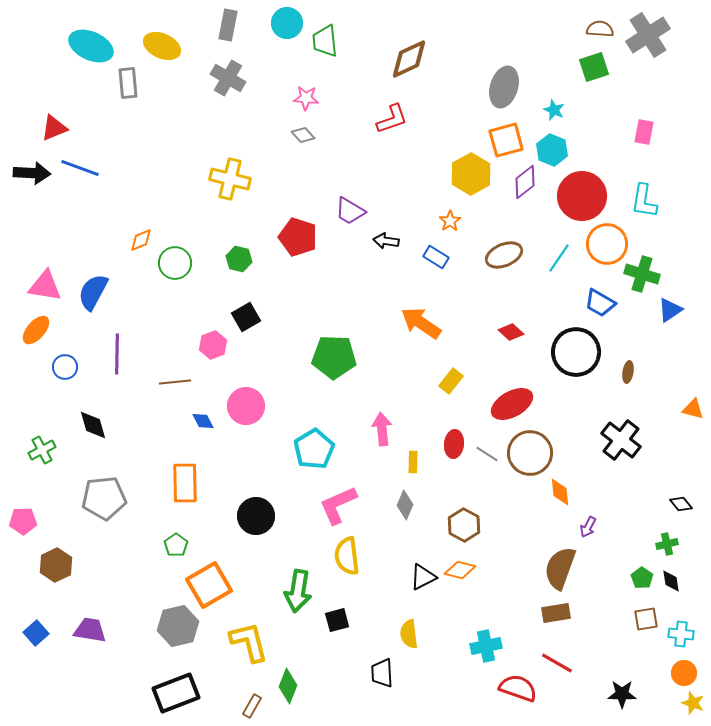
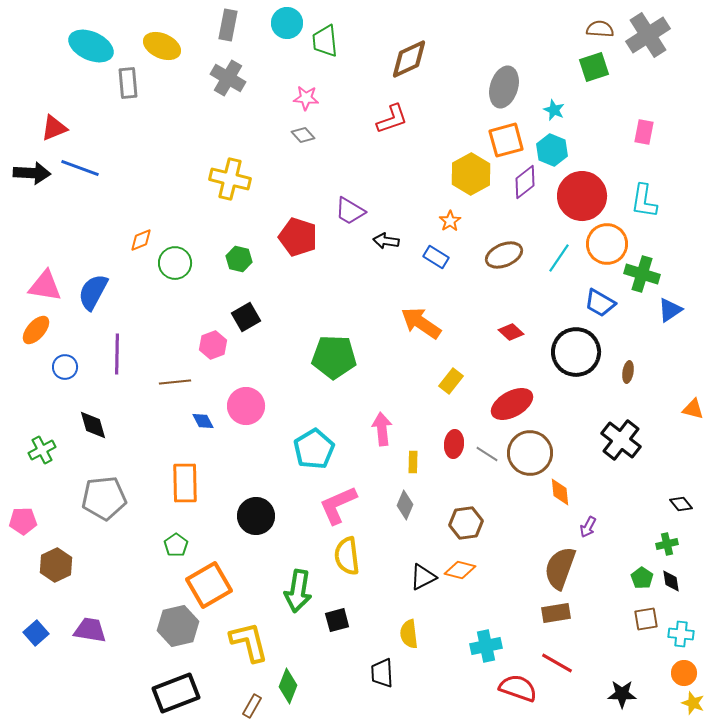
brown hexagon at (464, 525): moved 2 px right, 2 px up; rotated 24 degrees clockwise
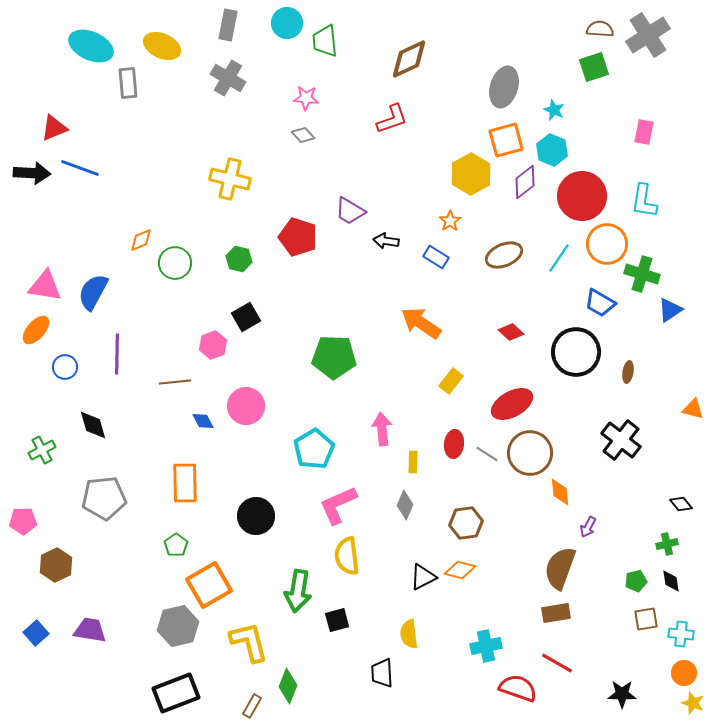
green pentagon at (642, 578): moved 6 px left, 3 px down; rotated 25 degrees clockwise
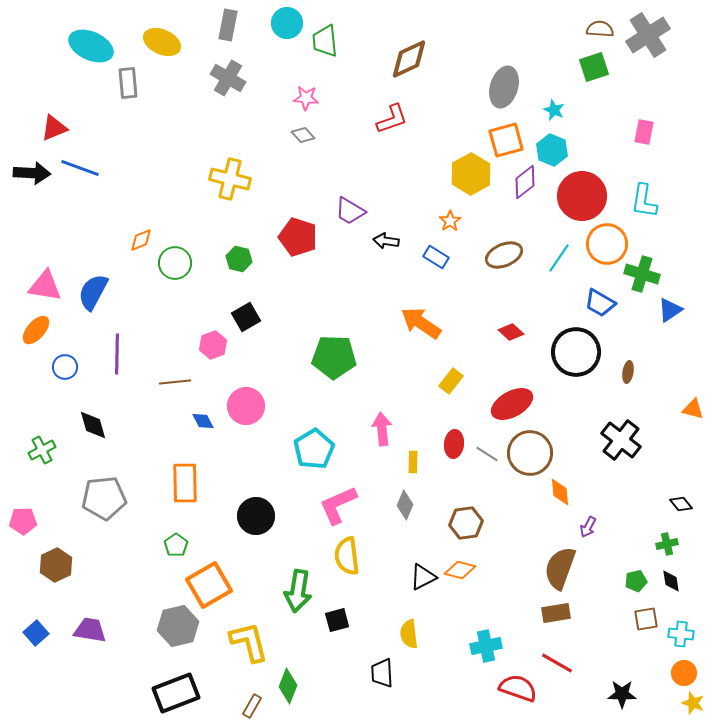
yellow ellipse at (162, 46): moved 4 px up
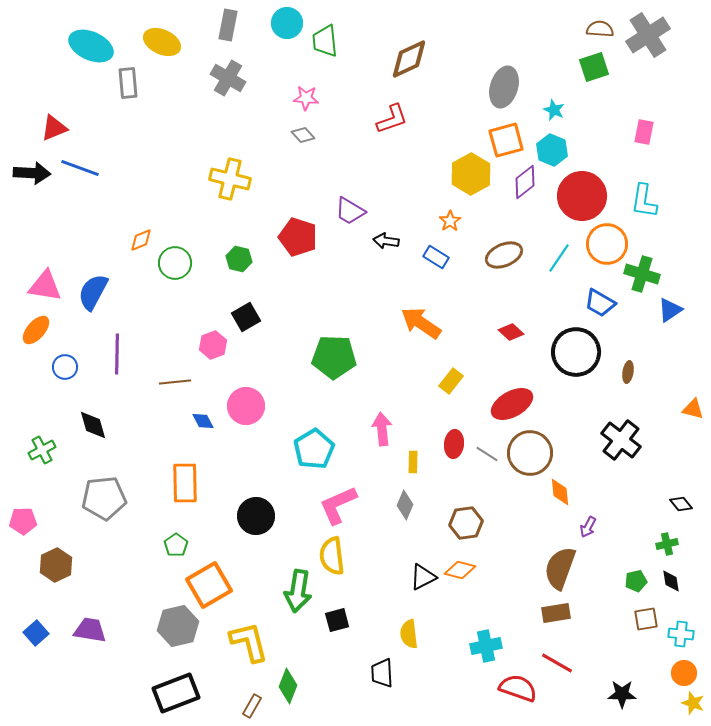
yellow semicircle at (347, 556): moved 15 px left
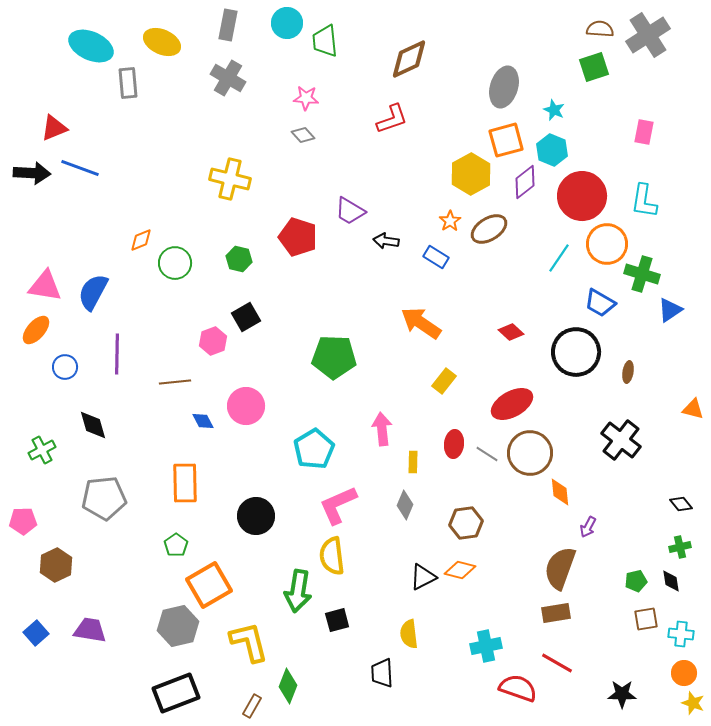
brown ellipse at (504, 255): moved 15 px left, 26 px up; rotated 9 degrees counterclockwise
pink hexagon at (213, 345): moved 4 px up
yellow rectangle at (451, 381): moved 7 px left
green cross at (667, 544): moved 13 px right, 3 px down
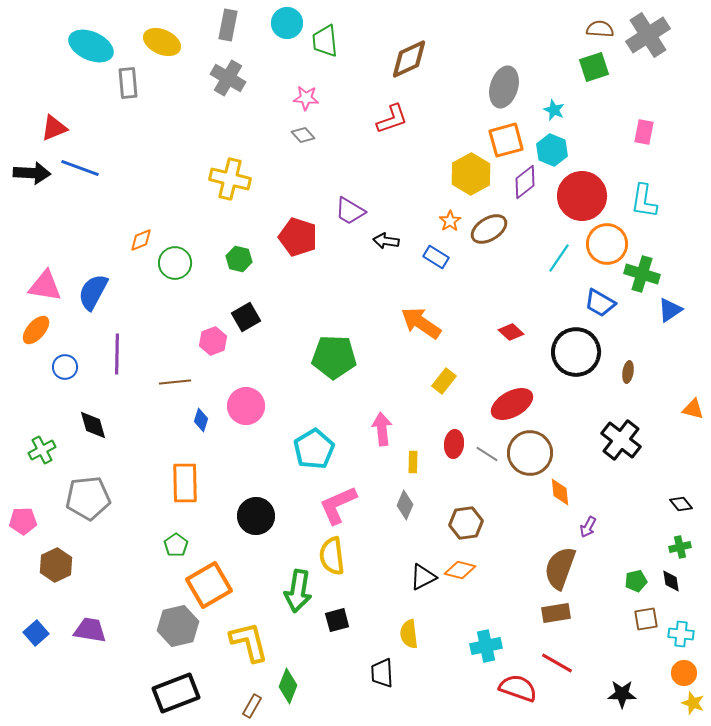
blue diamond at (203, 421): moved 2 px left, 1 px up; rotated 45 degrees clockwise
gray pentagon at (104, 498): moved 16 px left
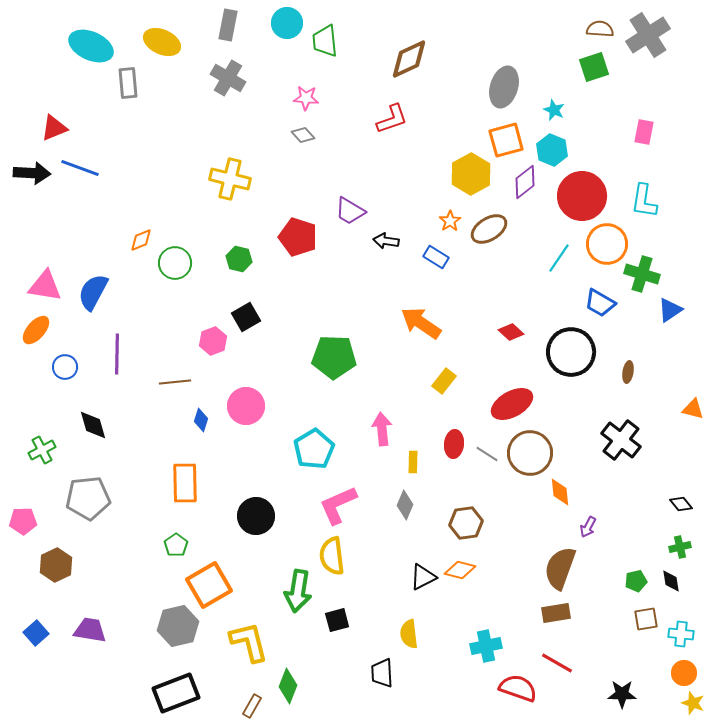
black circle at (576, 352): moved 5 px left
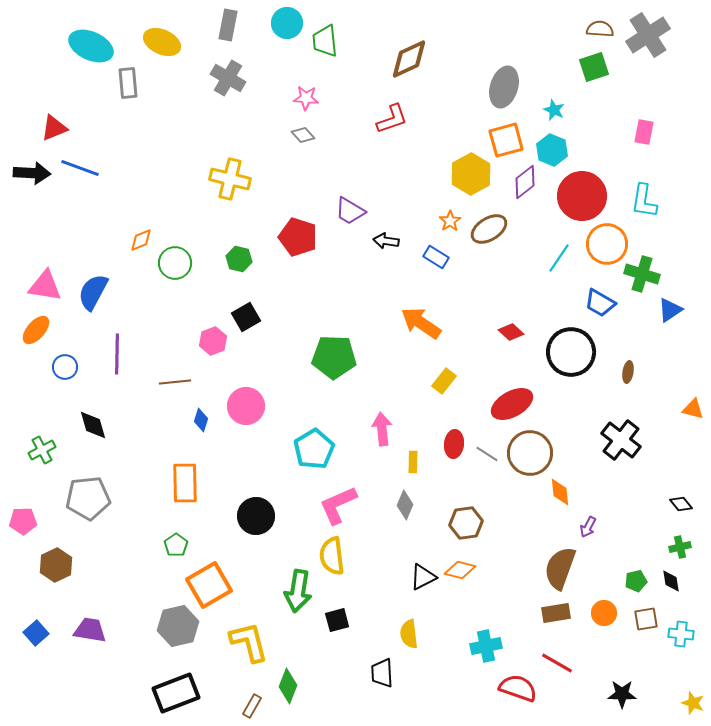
orange circle at (684, 673): moved 80 px left, 60 px up
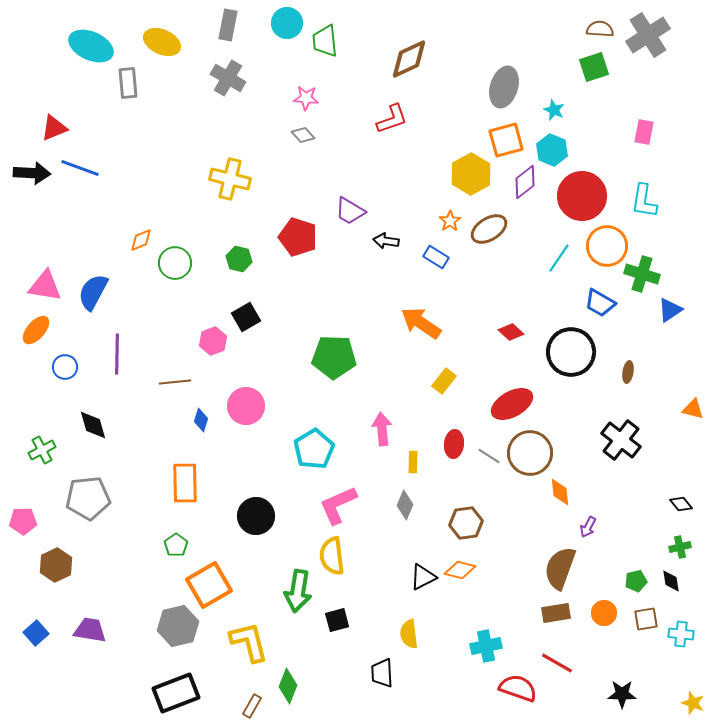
orange circle at (607, 244): moved 2 px down
gray line at (487, 454): moved 2 px right, 2 px down
